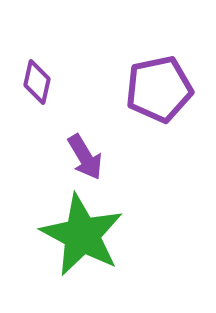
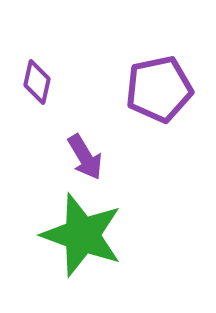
green star: rotated 8 degrees counterclockwise
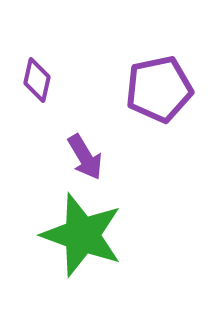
purple diamond: moved 2 px up
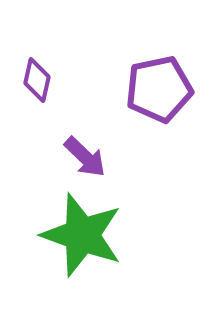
purple arrow: rotated 15 degrees counterclockwise
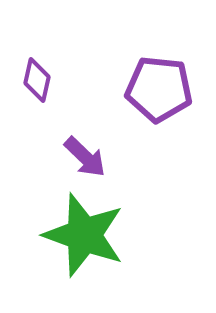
purple pentagon: rotated 18 degrees clockwise
green star: moved 2 px right
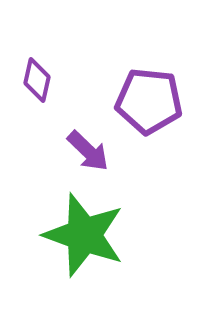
purple pentagon: moved 10 px left, 12 px down
purple arrow: moved 3 px right, 6 px up
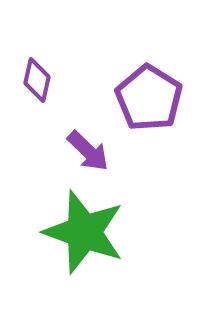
purple pentagon: moved 3 px up; rotated 26 degrees clockwise
green star: moved 3 px up
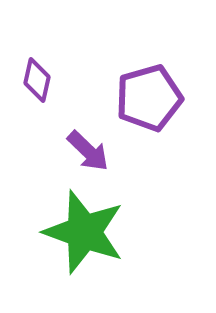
purple pentagon: rotated 24 degrees clockwise
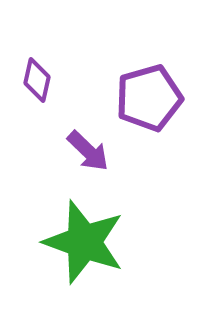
green star: moved 10 px down
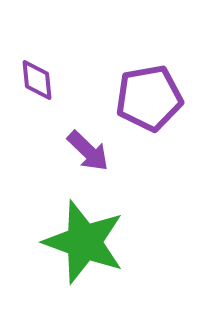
purple diamond: rotated 18 degrees counterclockwise
purple pentagon: rotated 6 degrees clockwise
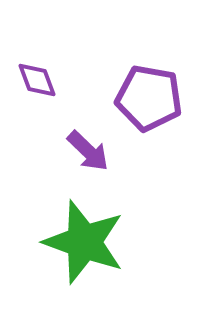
purple diamond: rotated 15 degrees counterclockwise
purple pentagon: rotated 20 degrees clockwise
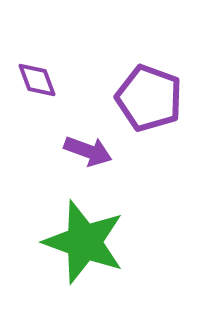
purple pentagon: rotated 10 degrees clockwise
purple arrow: rotated 24 degrees counterclockwise
